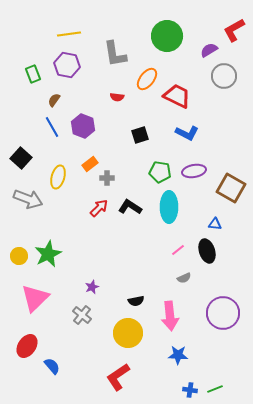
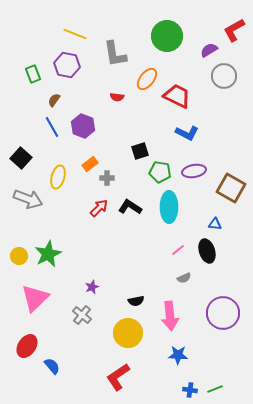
yellow line at (69, 34): moved 6 px right; rotated 30 degrees clockwise
black square at (140, 135): moved 16 px down
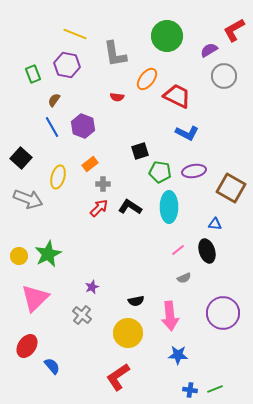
gray cross at (107, 178): moved 4 px left, 6 px down
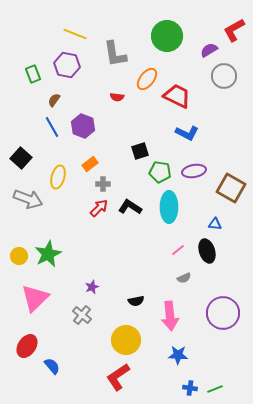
yellow circle at (128, 333): moved 2 px left, 7 px down
blue cross at (190, 390): moved 2 px up
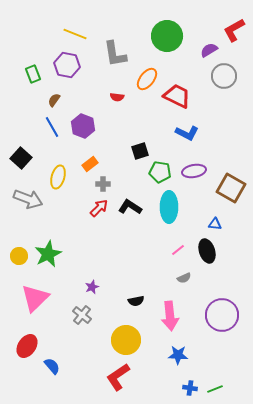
purple circle at (223, 313): moved 1 px left, 2 px down
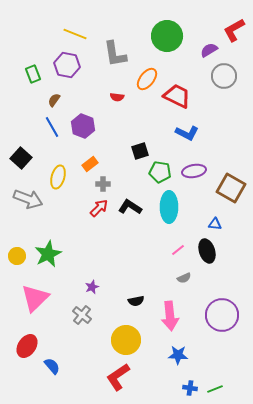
yellow circle at (19, 256): moved 2 px left
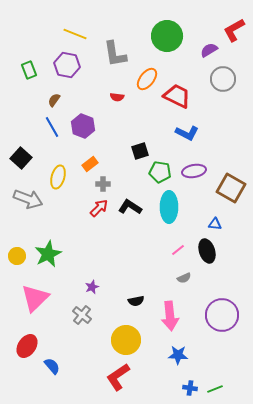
green rectangle at (33, 74): moved 4 px left, 4 px up
gray circle at (224, 76): moved 1 px left, 3 px down
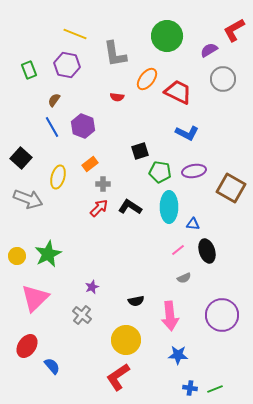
red trapezoid at (177, 96): moved 1 px right, 4 px up
blue triangle at (215, 224): moved 22 px left
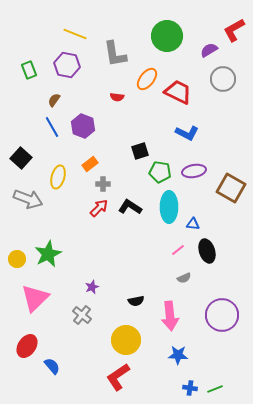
yellow circle at (17, 256): moved 3 px down
